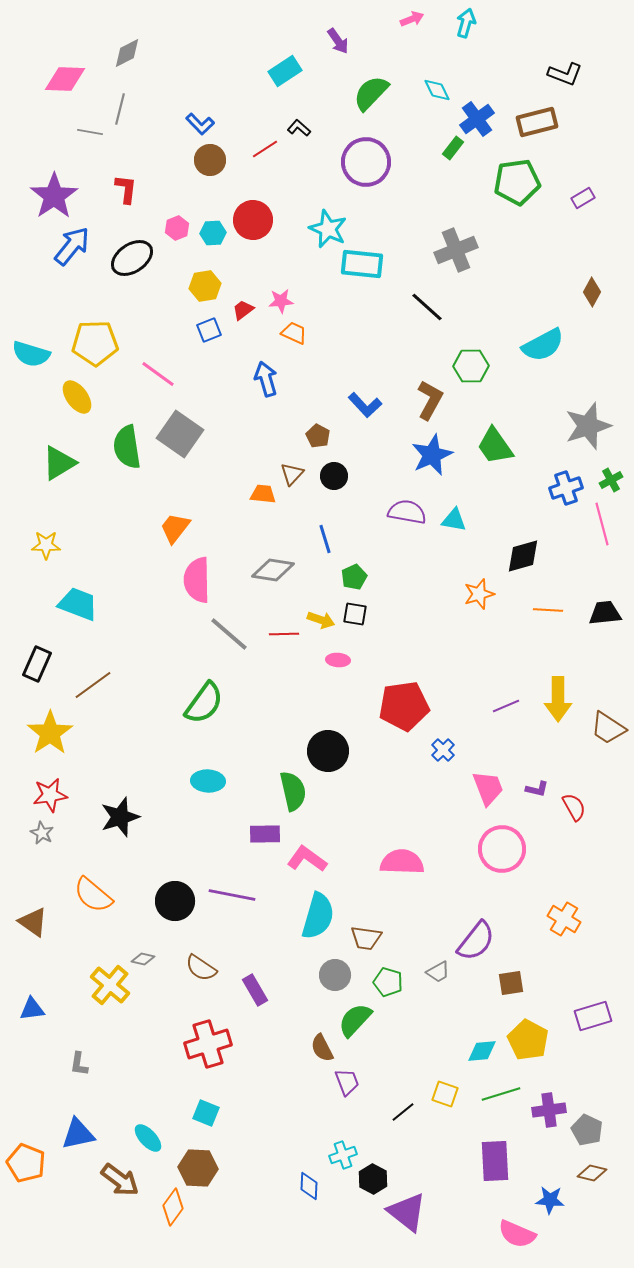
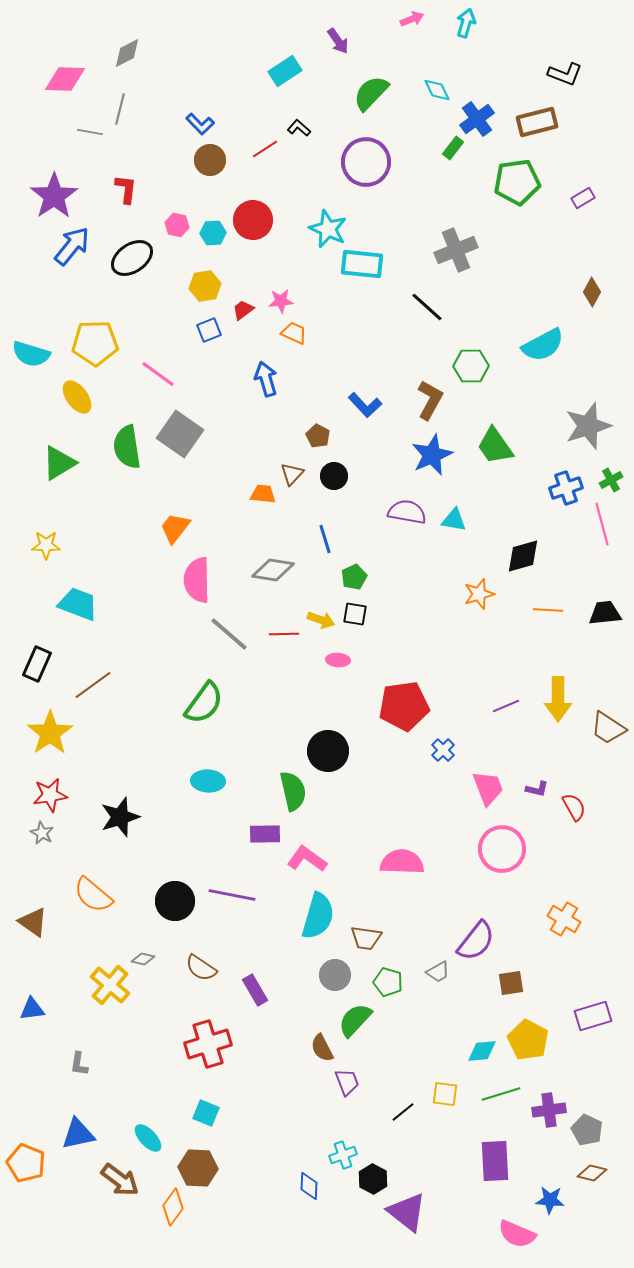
pink hexagon at (177, 228): moved 3 px up; rotated 25 degrees counterclockwise
yellow square at (445, 1094): rotated 12 degrees counterclockwise
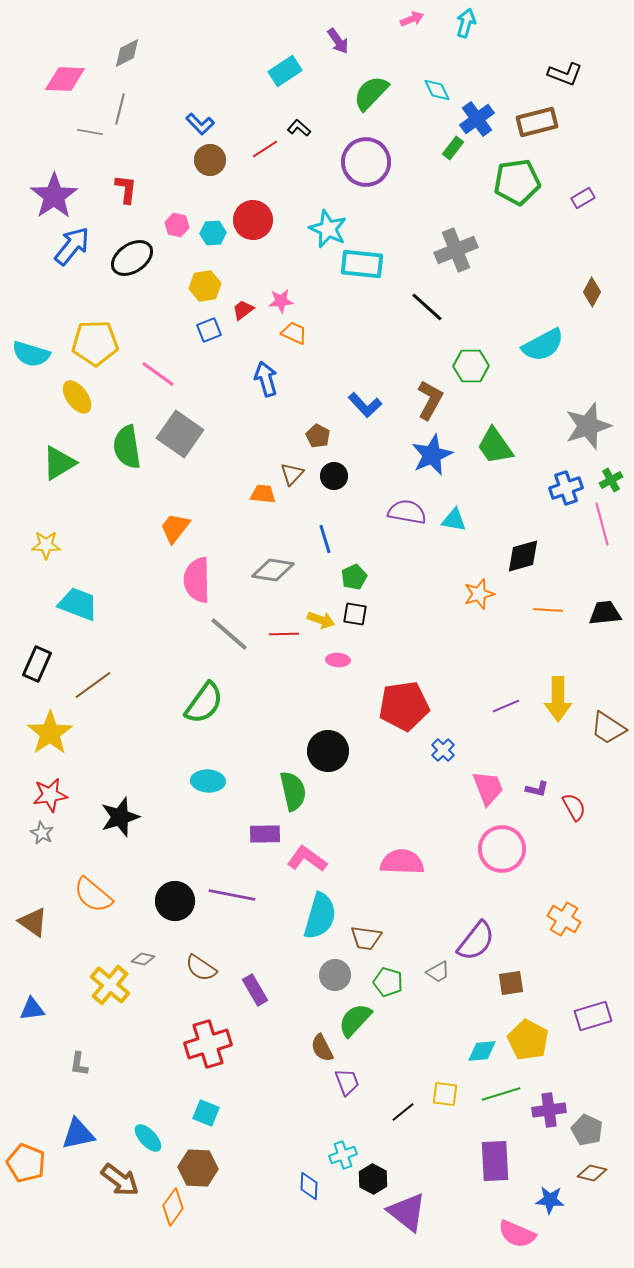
cyan semicircle at (318, 916): moved 2 px right
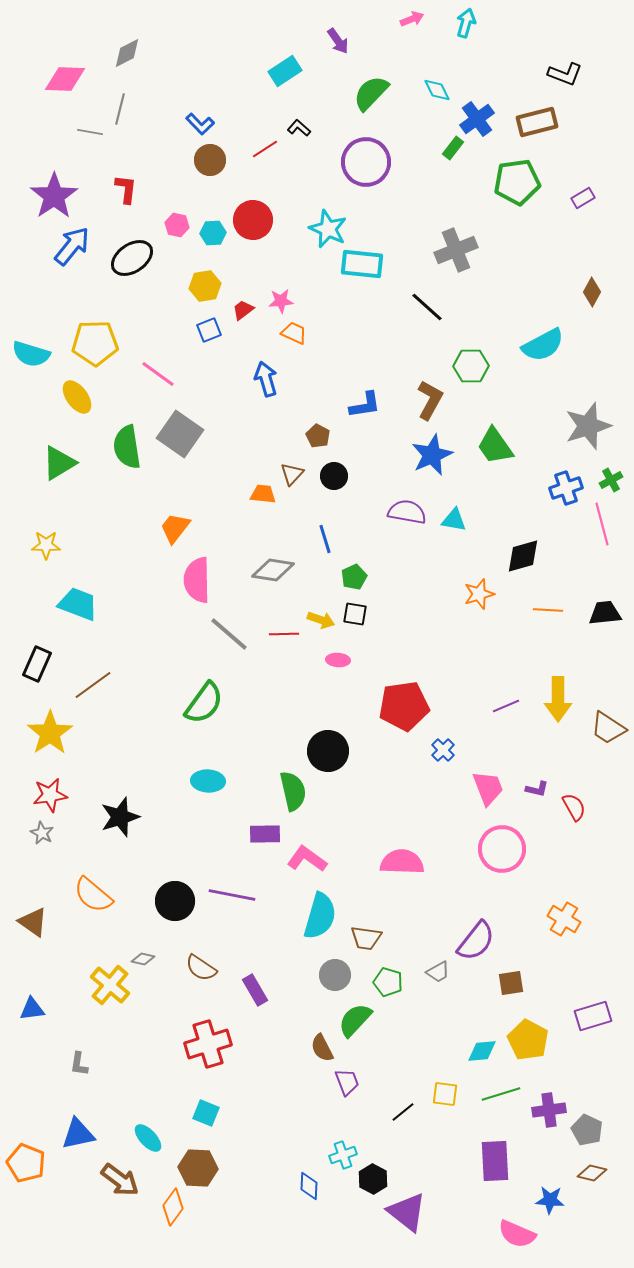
blue L-shape at (365, 405): rotated 56 degrees counterclockwise
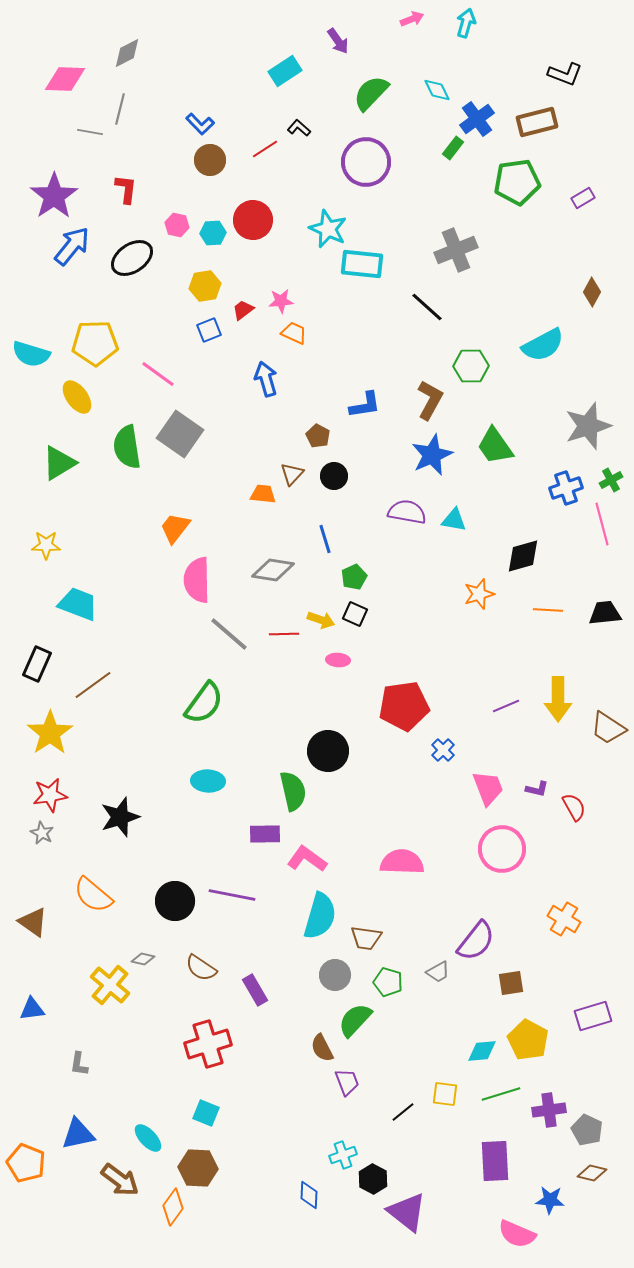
black square at (355, 614): rotated 15 degrees clockwise
blue diamond at (309, 1186): moved 9 px down
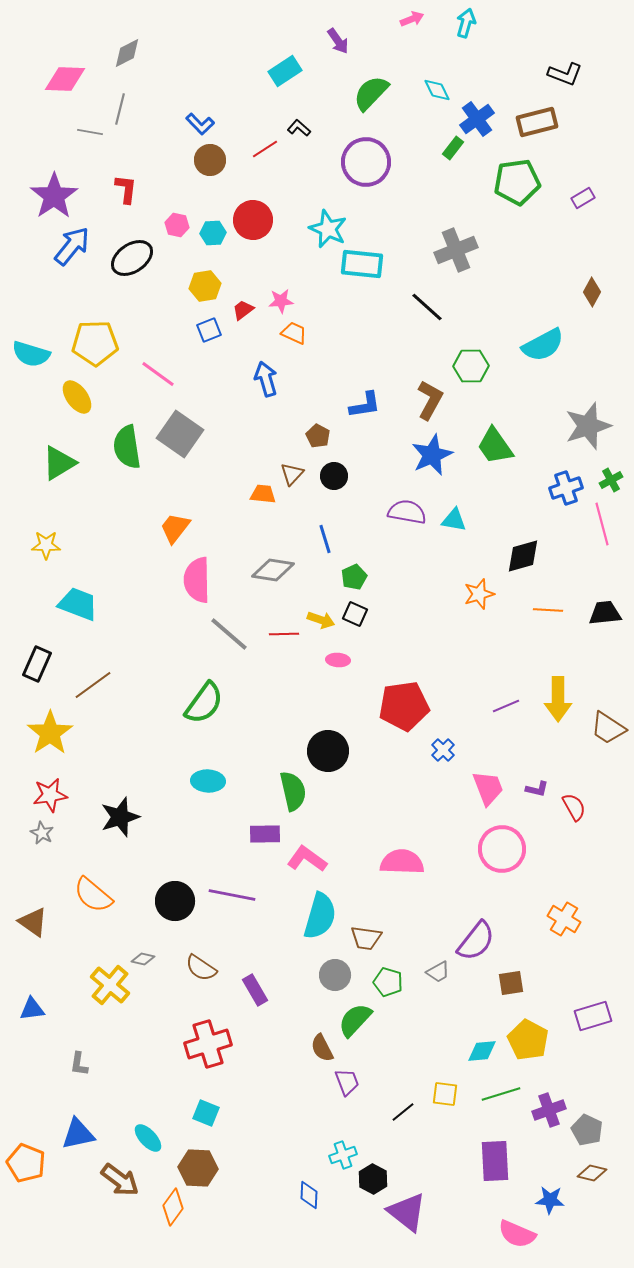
purple cross at (549, 1110): rotated 12 degrees counterclockwise
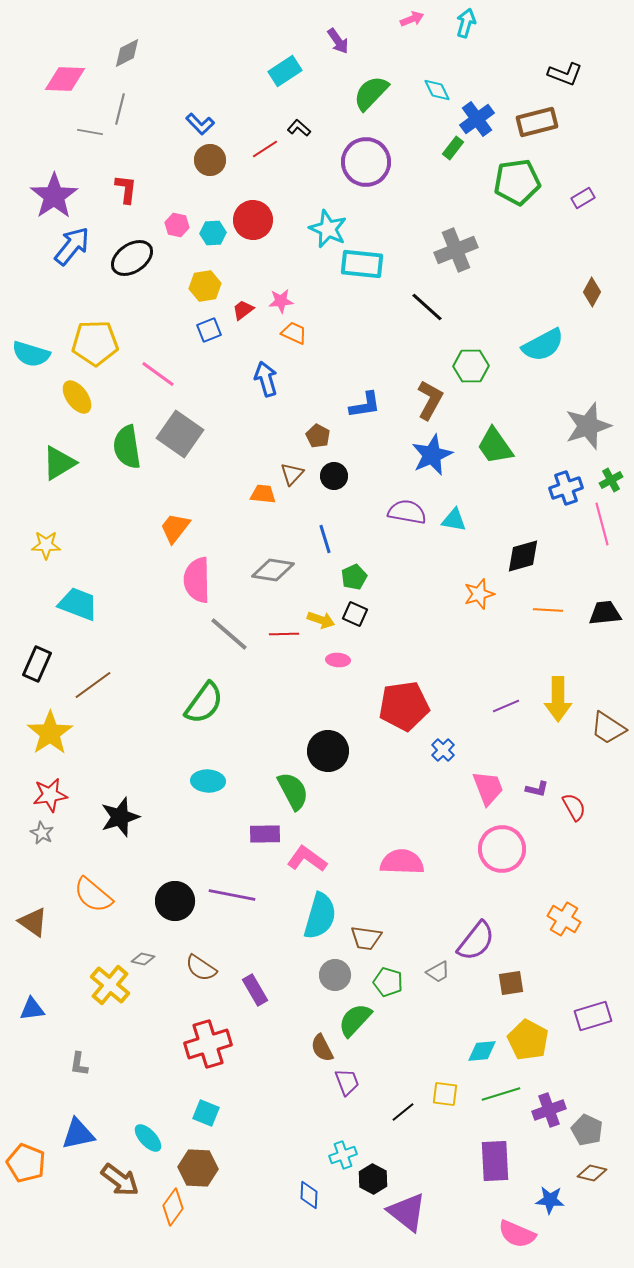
green semicircle at (293, 791): rotated 15 degrees counterclockwise
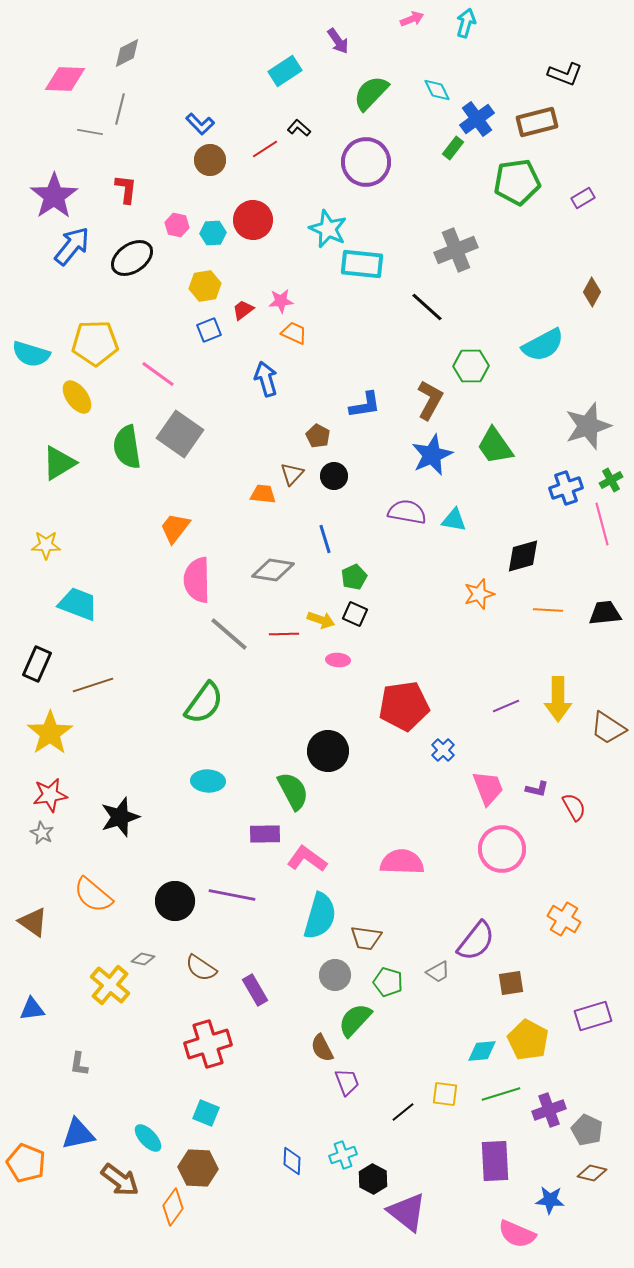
brown line at (93, 685): rotated 18 degrees clockwise
blue diamond at (309, 1195): moved 17 px left, 34 px up
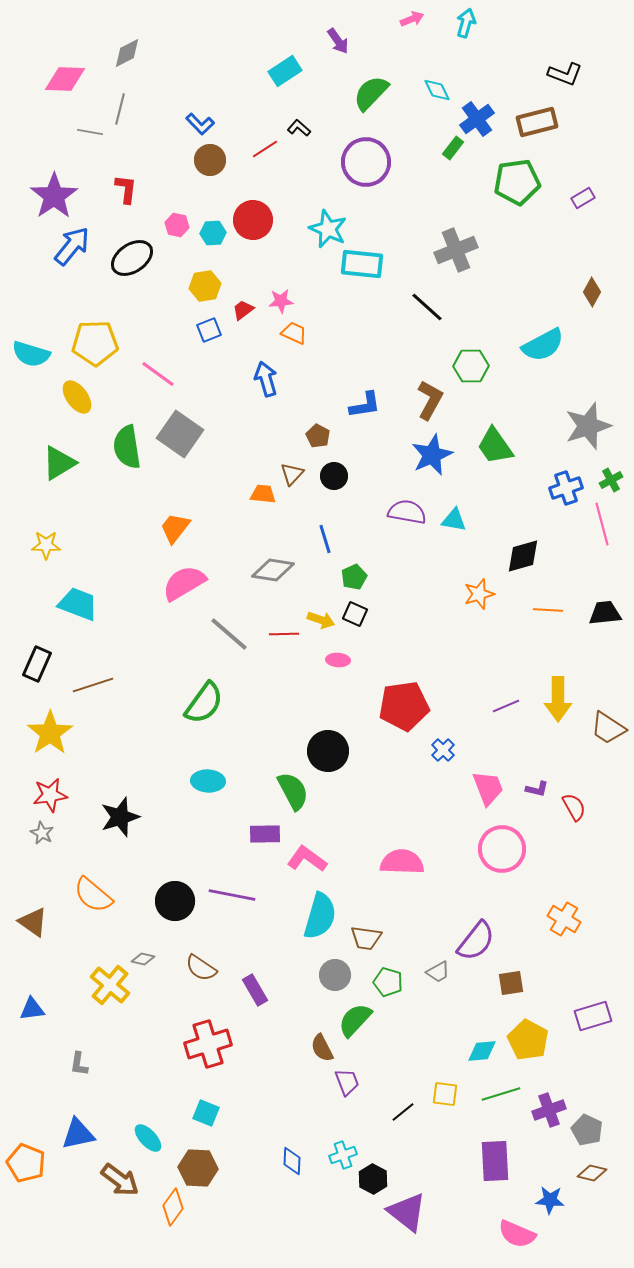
pink semicircle at (197, 580): moved 13 px left, 3 px down; rotated 60 degrees clockwise
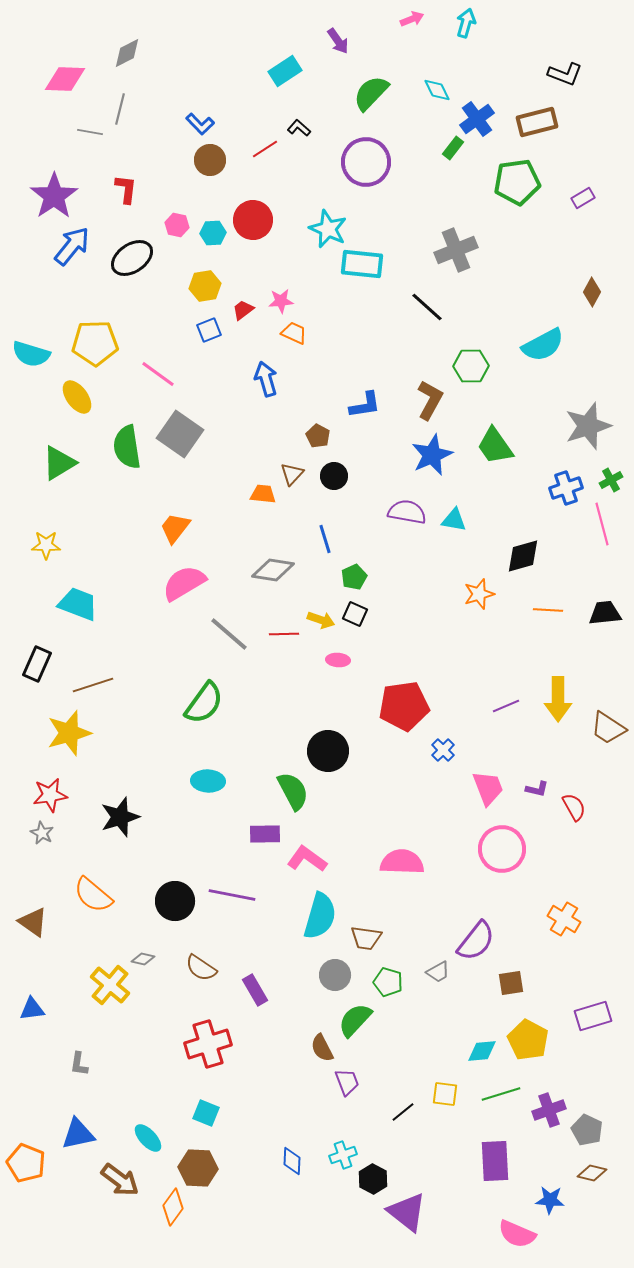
yellow star at (50, 733): moved 19 px right; rotated 18 degrees clockwise
